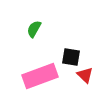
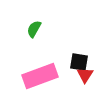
black square: moved 8 px right, 5 px down
red triangle: rotated 18 degrees clockwise
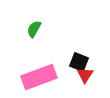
black square: rotated 12 degrees clockwise
pink rectangle: moved 1 px left, 1 px down
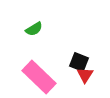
green semicircle: rotated 150 degrees counterclockwise
pink rectangle: rotated 64 degrees clockwise
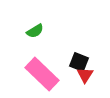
green semicircle: moved 1 px right, 2 px down
pink rectangle: moved 3 px right, 3 px up
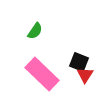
green semicircle: rotated 24 degrees counterclockwise
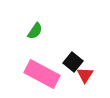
black square: moved 6 px left; rotated 18 degrees clockwise
pink rectangle: rotated 16 degrees counterclockwise
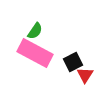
black square: rotated 24 degrees clockwise
pink rectangle: moved 7 px left, 21 px up
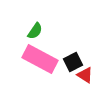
pink rectangle: moved 5 px right, 6 px down
red triangle: rotated 30 degrees counterclockwise
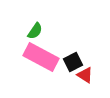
pink rectangle: moved 1 px right, 2 px up
